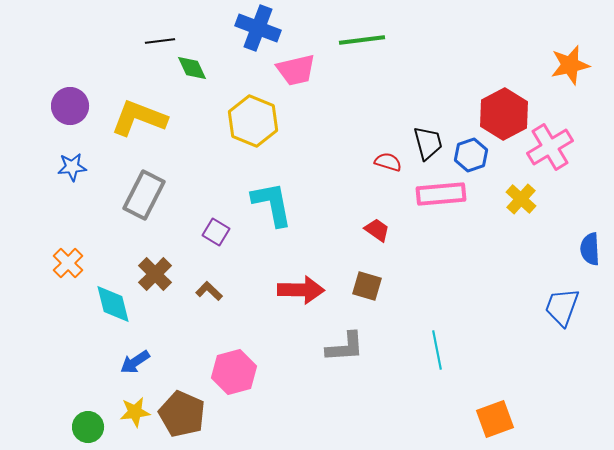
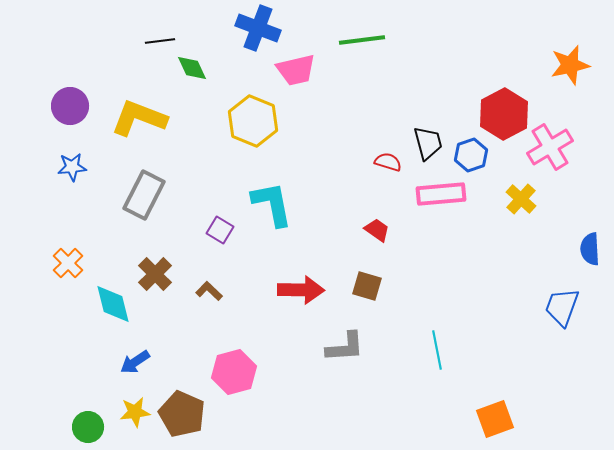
purple square: moved 4 px right, 2 px up
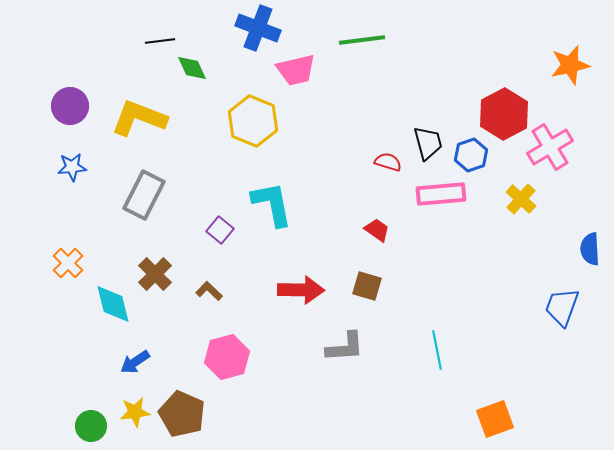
purple square: rotated 8 degrees clockwise
pink hexagon: moved 7 px left, 15 px up
green circle: moved 3 px right, 1 px up
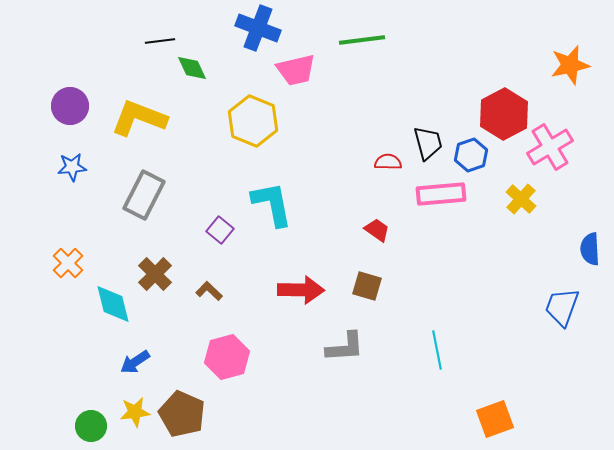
red semicircle: rotated 16 degrees counterclockwise
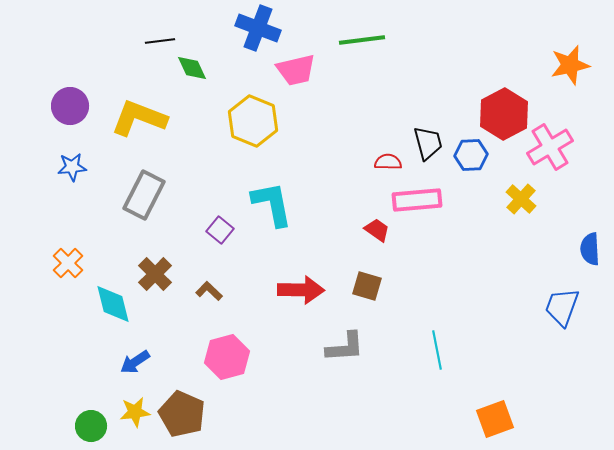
blue hexagon: rotated 16 degrees clockwise
pink rectangle: moved 24 px left, 6 px down
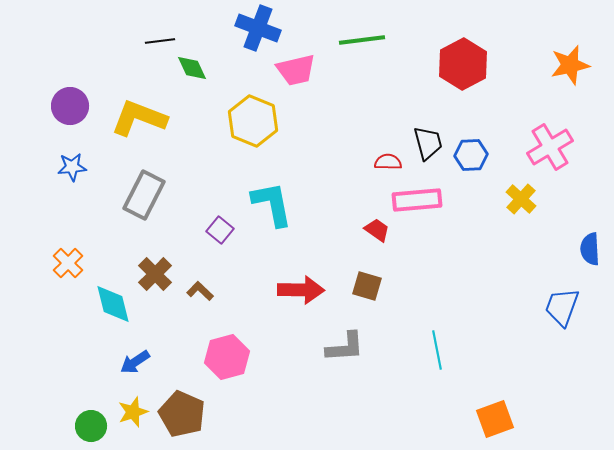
red hexagon: moved 41 px left, 50 px up
brown L-shape: moved 9 px left
yellow star: moved 2 px left; rotated 12 degrees counterclockwise
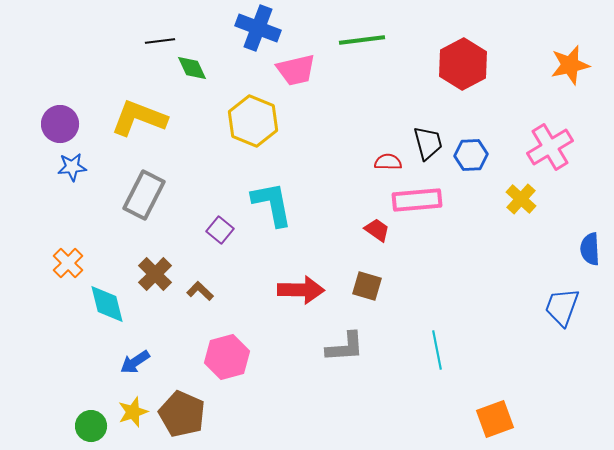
purple circle: moved 10 px left, 18 px down
cyan diamond: moved 6 px left
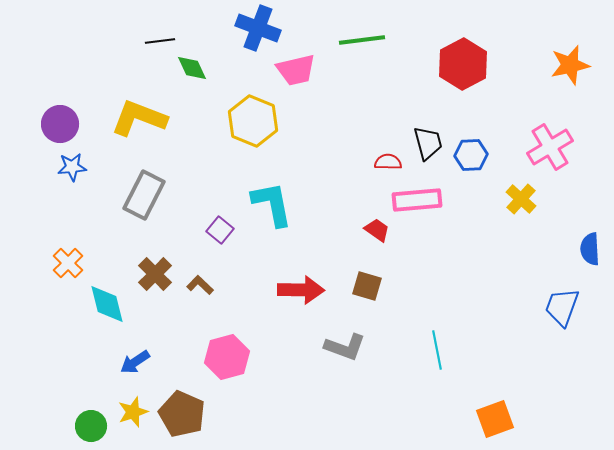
brown L-shape: moved 6 px up
gray L-shape: rotated 24 degrees clockwise
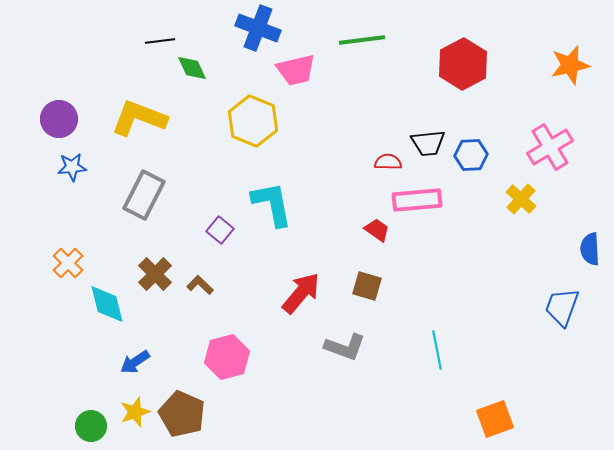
purple circle: moved 1 px left, 5 px up
black trapezoid: rotated 99 degrees clockwise
red arrow: moved 3 px down; rotated 51 degrees counterclockwise
yellow star: moved 2 px right
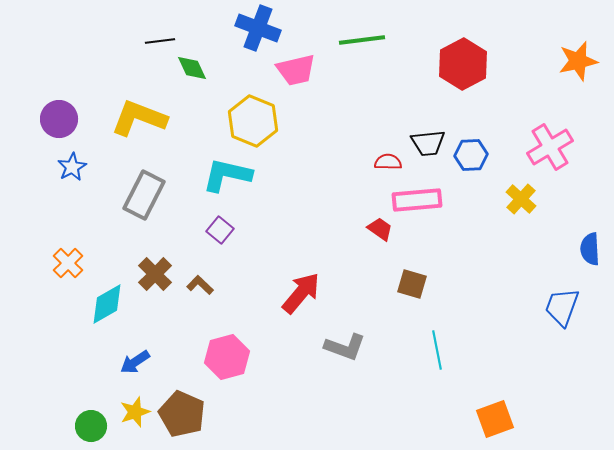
orange star: moved 8 px right, 4 px up
blue star: rotated 24 degrees counterclockwise
cyan L-shape: moved 45 px left, 29 px up; rotated 66 degrees counterclockwise
red trapezoid: moved 3 px right, 1 px up
brown square: moved 45 px right, 2 px up
cyan diamond: rotated 75 degrees clockwise
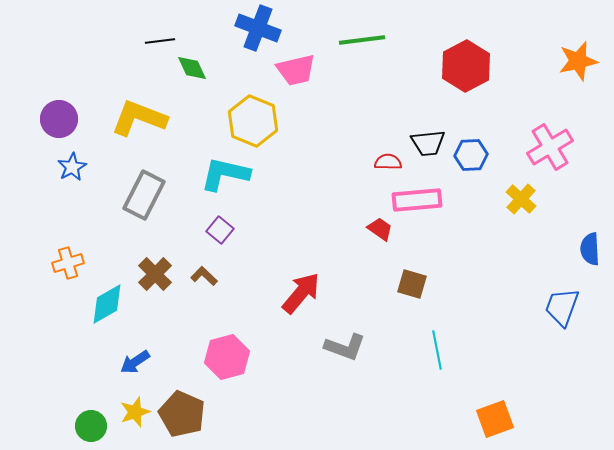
red hexagon: moved 3 px right, 2 px down
cyan L-shape: moved 2 px left, 1 px up
orange cross: rotated 28 degrees clockwise
brown L-shape: moved 4 px right, 9 px up
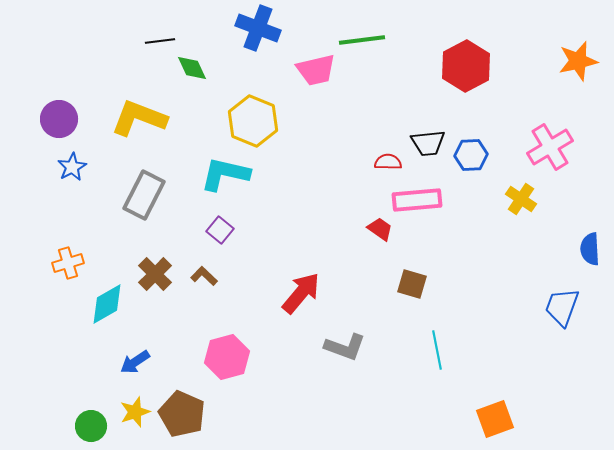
pink trapezoid: moved 20 px right
yellow cross: rotated 8 degrees counterclockwise
